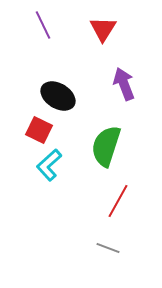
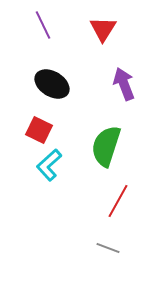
black ellipse: moved 6 px left, 12 px up
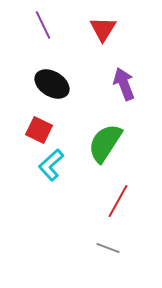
green semicircle: moved 1 px left, 3 px up; rotated 15 degrees clockwise
cyan L-shape: moved 2 px right
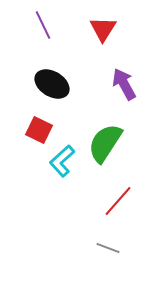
purple arrow: rotated 8 degrees counterclockwise
cyan L-shape: moved 11 px right, 4 px up
red line: rotated 12 degrees clockwise
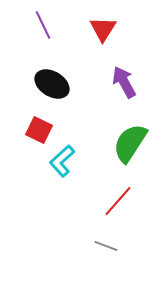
purple arrow: moved 2 px up
green semicircle: moved 25 px right
gray line: moved 2 px left, 2 px up
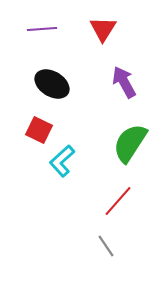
purple line: moved 1 px left, 4 px down; rotated 68 degrees counterclockwise
gray line: rotated 35 degrees clockwise
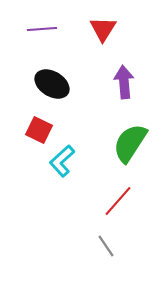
purple arrow: rotated 24 degrees clockwise
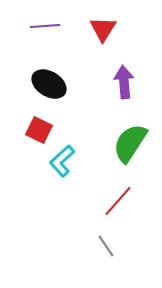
purple line: moved 3 px right, 3 px up
black ellipse: moved 3 px left
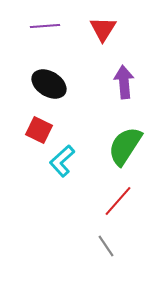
green semicircle: moved 5 px left, 3 px down
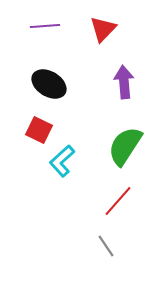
red triangle: rotated 12 degrees clockwise
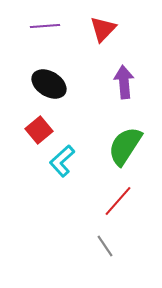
red square: rotated 24 degrees clockwise
gray line: moved 1 px left
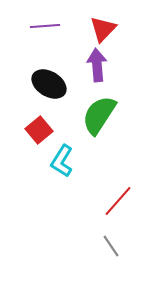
purple arrow: moved 27 px left, 17 px up
green semicircle: moved 26 px left, 31 px up
cyan L-shape: rotated 16 degrees counterclockwise
gray line: moved 6 px right
